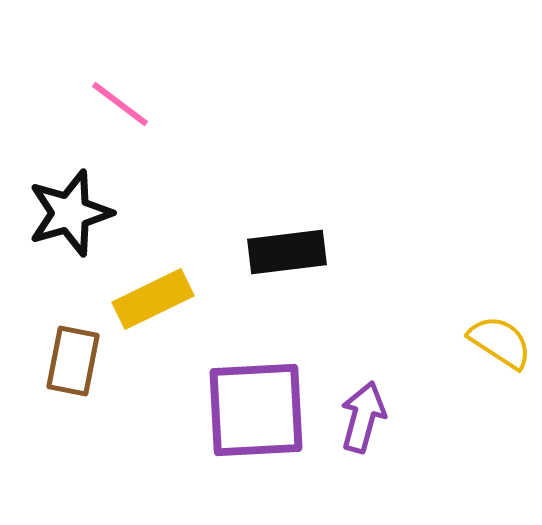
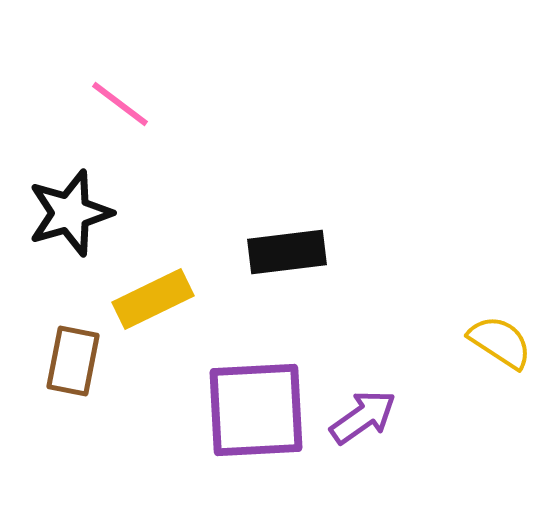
purple arrow: rotated 40 degrees clockwise
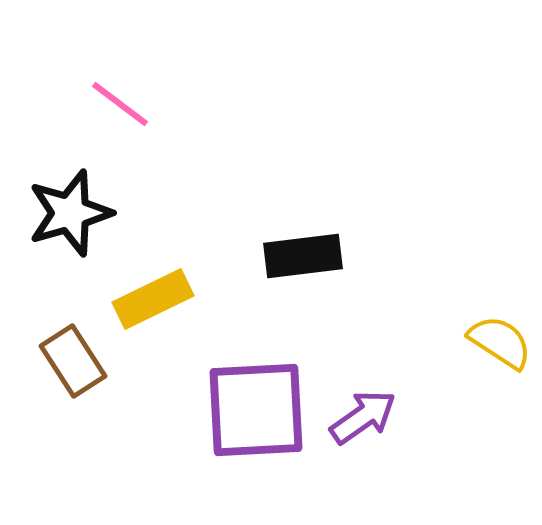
black rectangle: moved 16 px right, 4 px down
brown rectangle: rotated 44 degrees counterclockwise
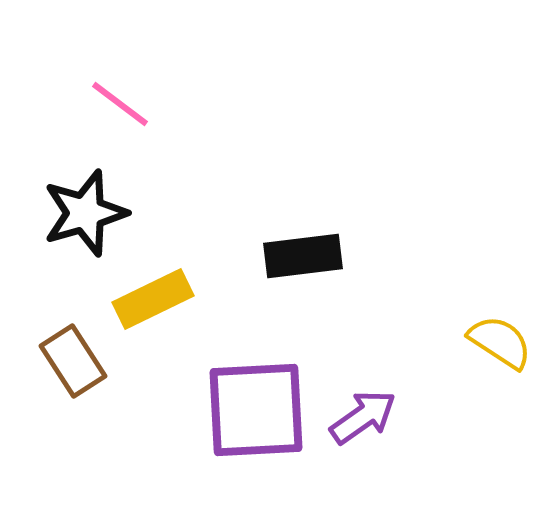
black star: moved 15 px right
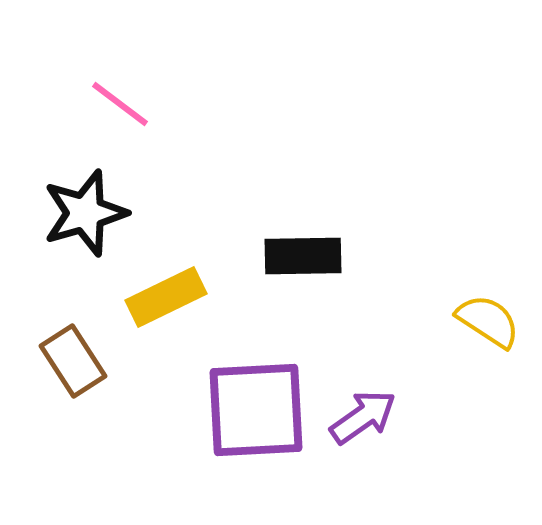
black rectangle: rotated 6 degrees clockwise
yellow rectangle: moved 13 px right, 2 px up
yellow semicircle: moved 12 px left, 21 px up
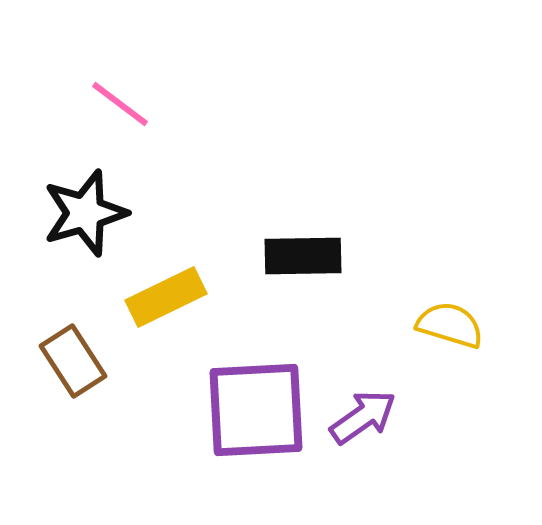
yellow semicircle: moved 38 px left, 4 px down; rotated 16 degrees counterclockwise
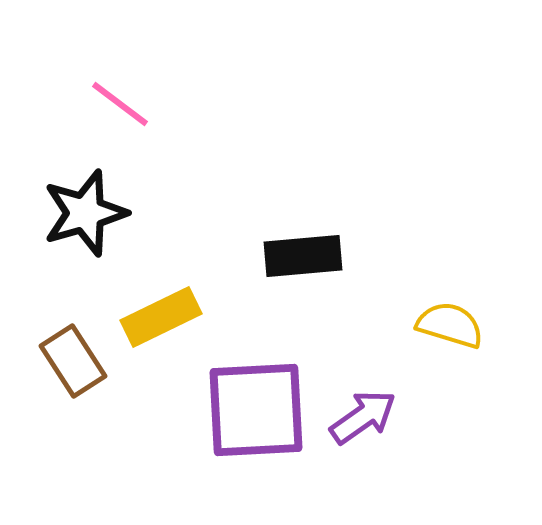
black rectangle: rotated 4 degrees counterclockwise
yellow rectangle: moved 5 px left, 20 px down
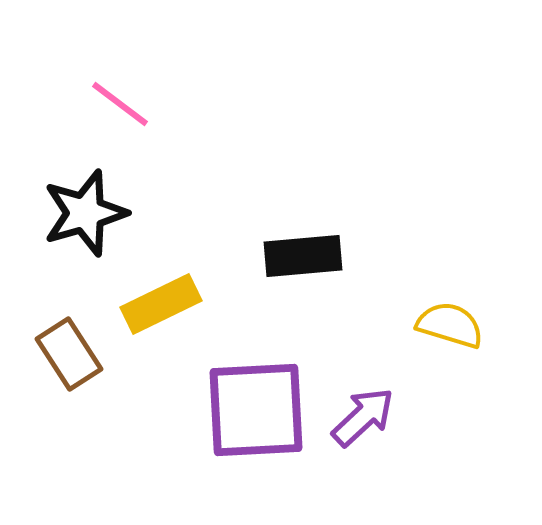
yellow rectangle: moved 13 px up
brown rectangle: moved 4 px left, 7 px up
purple arrow: rotated 8 degrees counterclockwise
